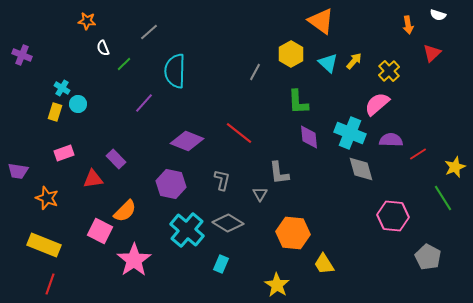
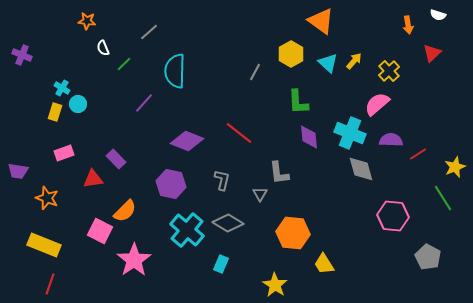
yellow star at (277, 285): moved 2 px left
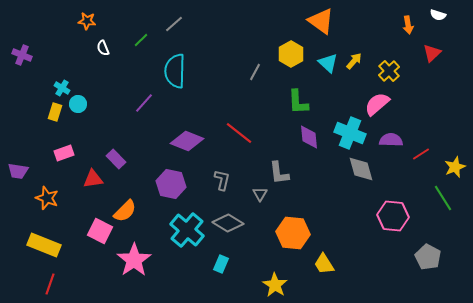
gray line at (149, 32): moved 25 px right, 8 px up
green line at (124, 64): moved 17 px right, 24 px up
red line at (418, 154): moved 3 px right
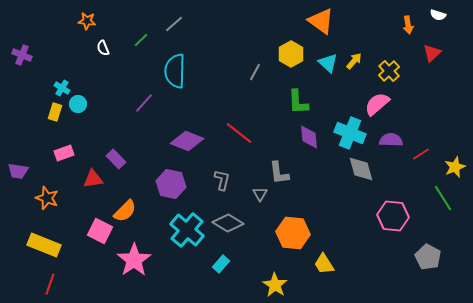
cyan rectangle at (221, 264): rotated 18 degrees clockwise
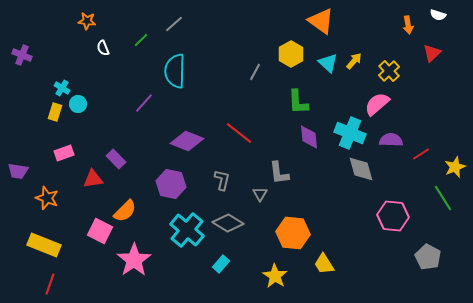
yellow star at (275, 285): moved 9 px up
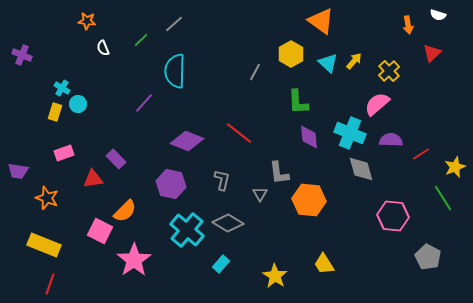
orange hexagon at (293, 233): moved 16 px right, 33 px up
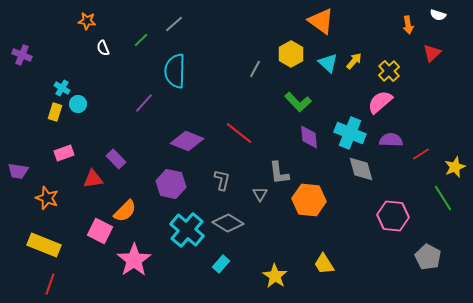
gray line at (255, 72): moved 3 px up
green L-shape at (298, 102): rotated 40 degrees counterclockwise
pink semicircle at (377, 104): moved 3 px right, 2 px up
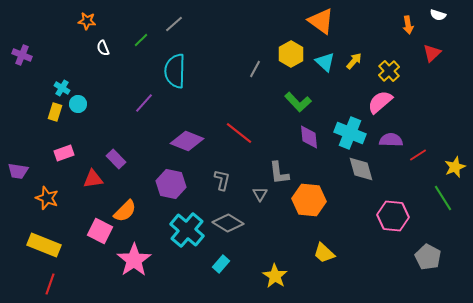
cyan triangle at (328, 63): moved 3 px left, 1 px up
red line at (421, 154): moved 3 px left, 1 px down
yellow trapezoid at (324, 264): moved 11 px up; rotated 15 degrees counterclockwise
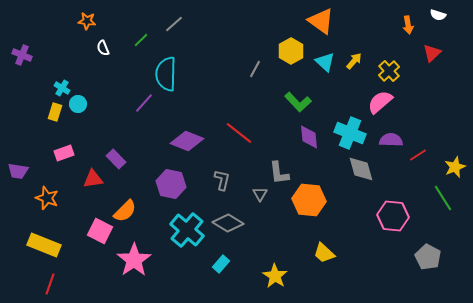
yellow hexagon at (291, 54): moved 3 px up
cyan semicircle at (175, 71): moved 9 px left, 3 px down
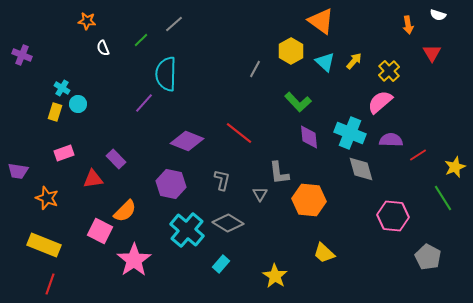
red triangle at (432, 53): rotated 18 degrees counterclockwise
